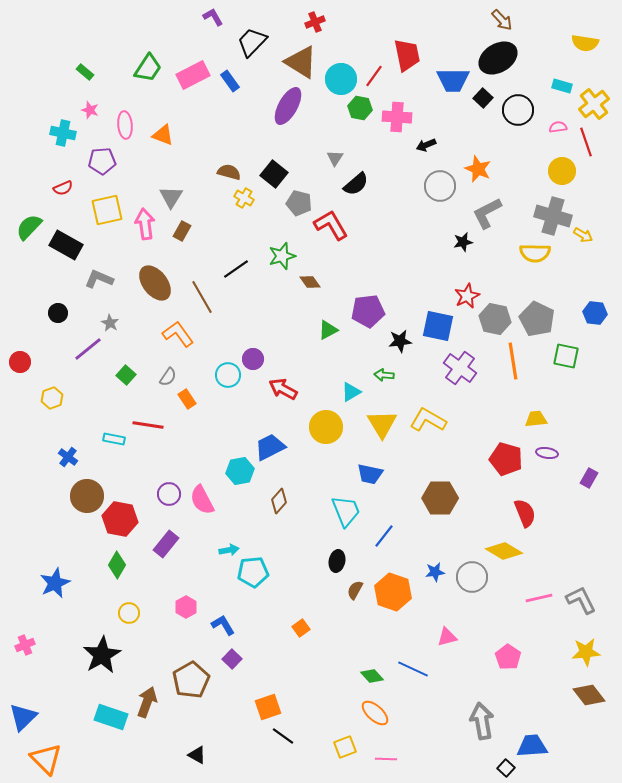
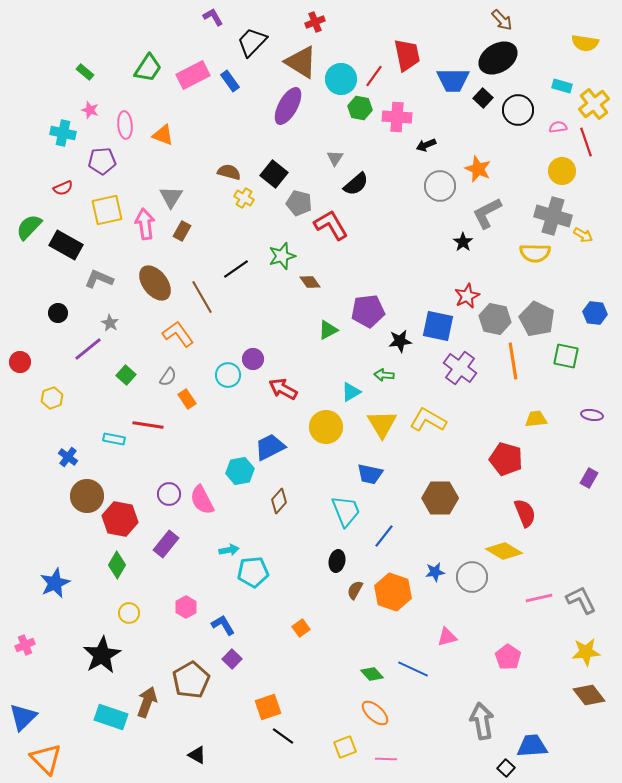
black star at (463, 242): rotated 24 degrees counterclockwise
purple ellipse at (547, 453): moved 45 px right, 38 px up
green diamond at (372, 676): moved 2 px up
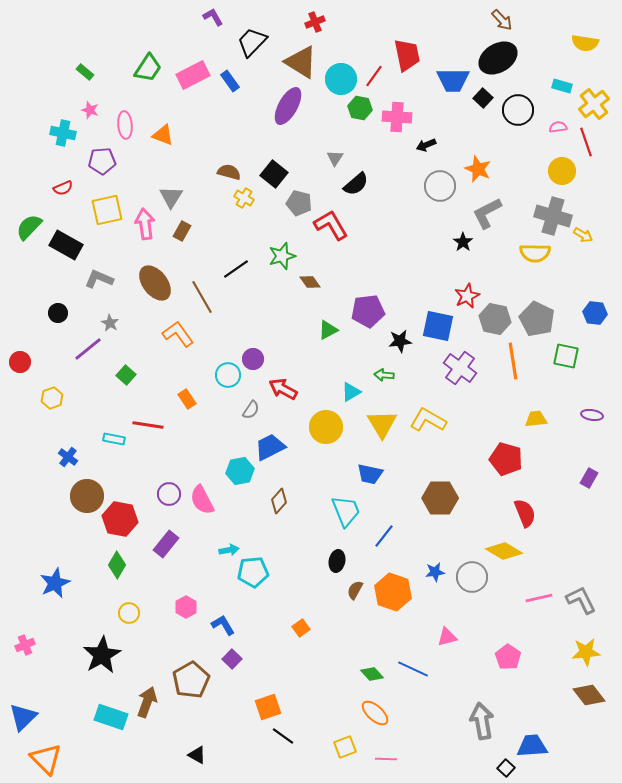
gray semicircle at (168, 377): moved 83 px right, 33 px down
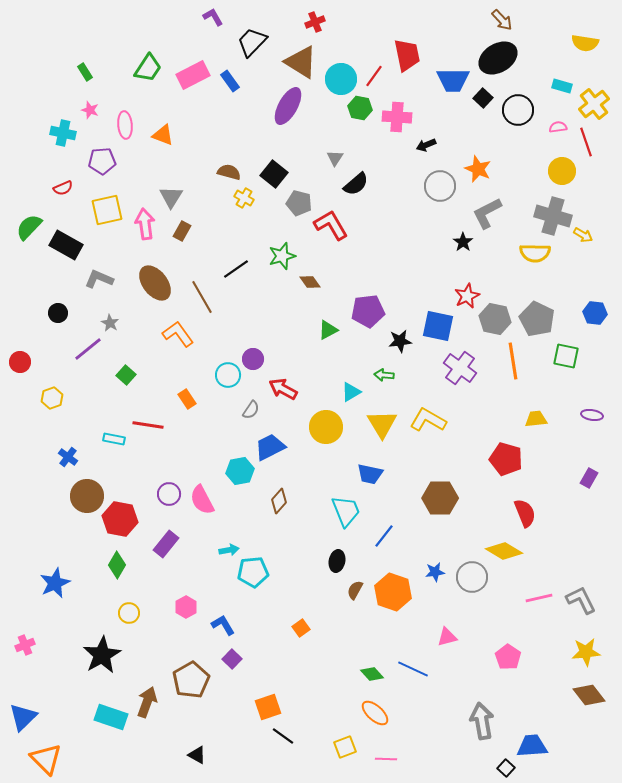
green rectangle at (85, 72): rotated 18 degrees clockwise
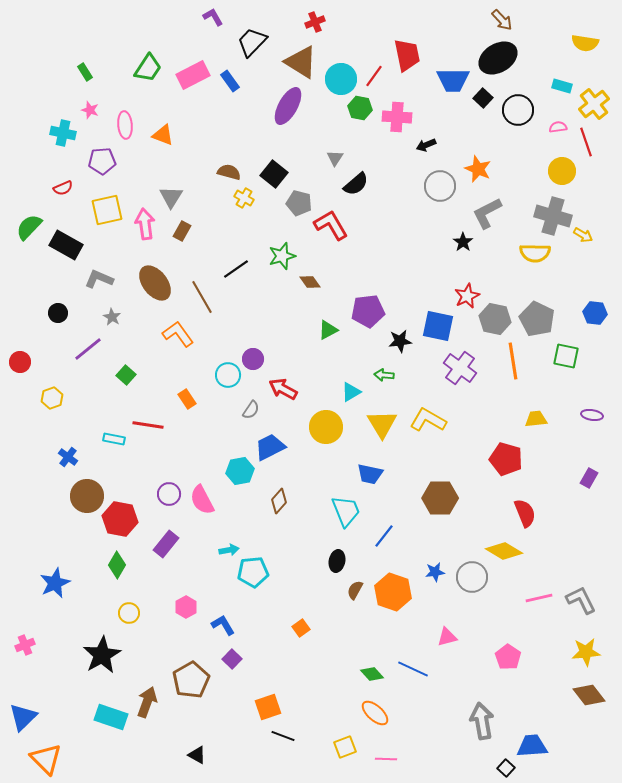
gray star at (110, 323): moved 2 px right, 6 px up
black line at (283, 736): rotated 15 degrees counterclockwise
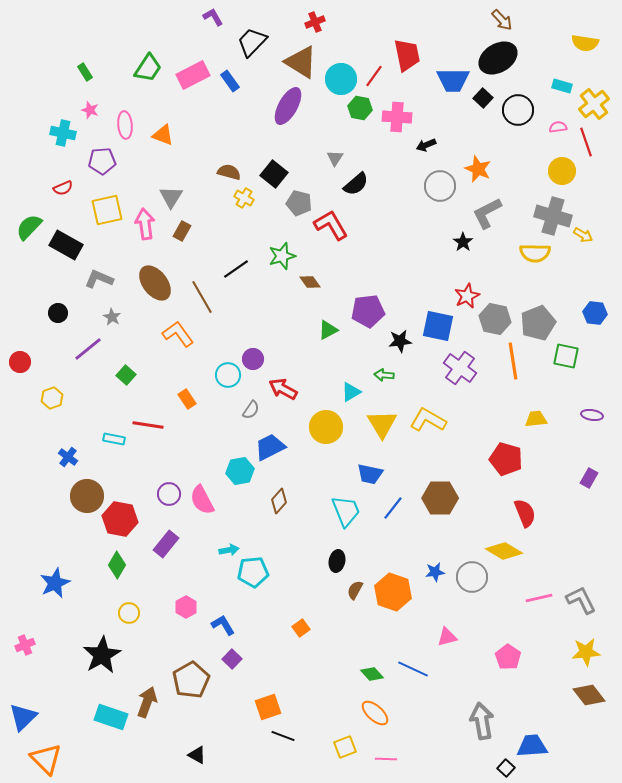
gray pentagon at (537, 319): moved 1 px right, 4 px down; rotated 24 degrees clockwise
blue line at (384, 536): moved 9 px right, 28 px up
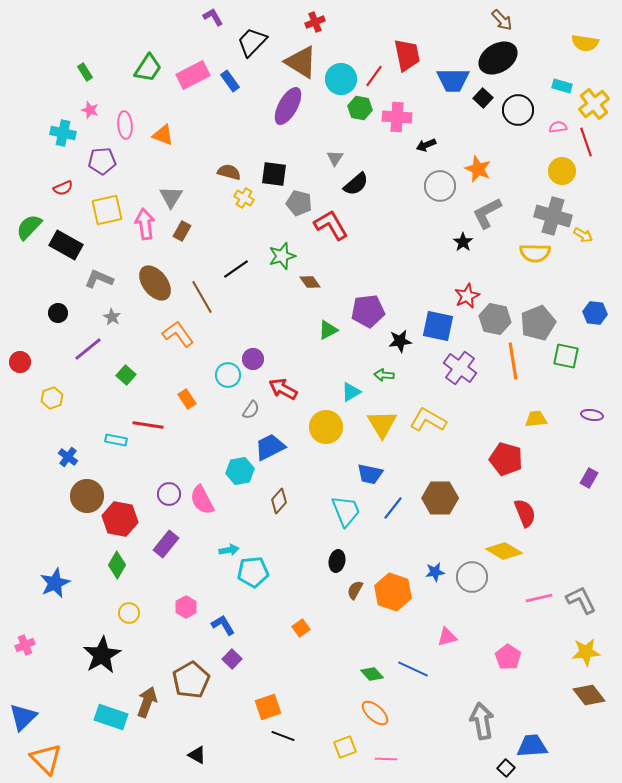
black square at (274, 174): rotated 32 degrees counterclockwise
cyan rectangle at (114, 439): moved 2 px right, 1 px down
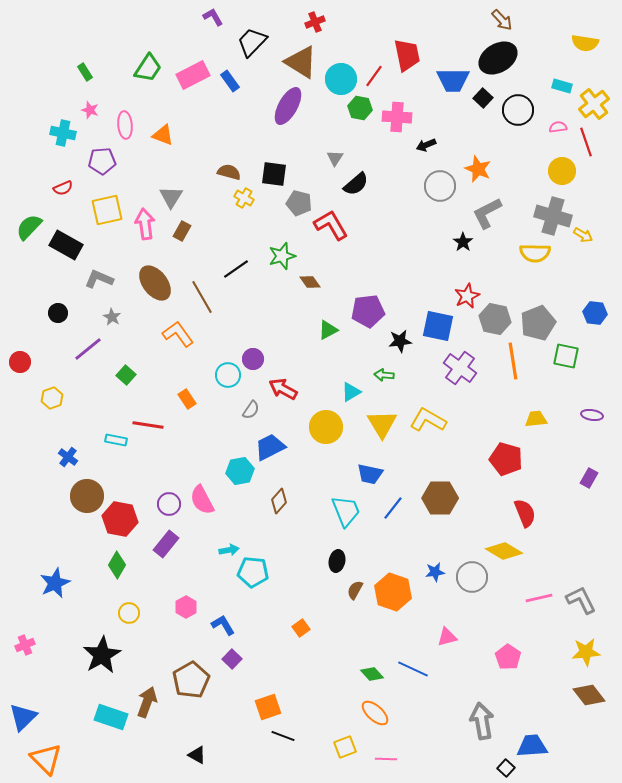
purple circle at (169, 494): moved 10 px down
cyan pentagon at (253, 572): rotated 12 degrees clockwise
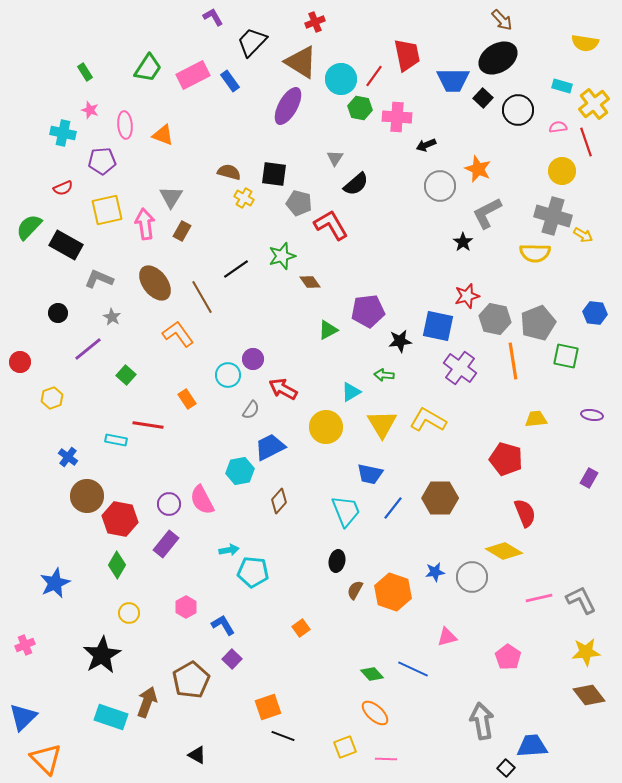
red star at (467, 296): rotated 10 degrees clockwise
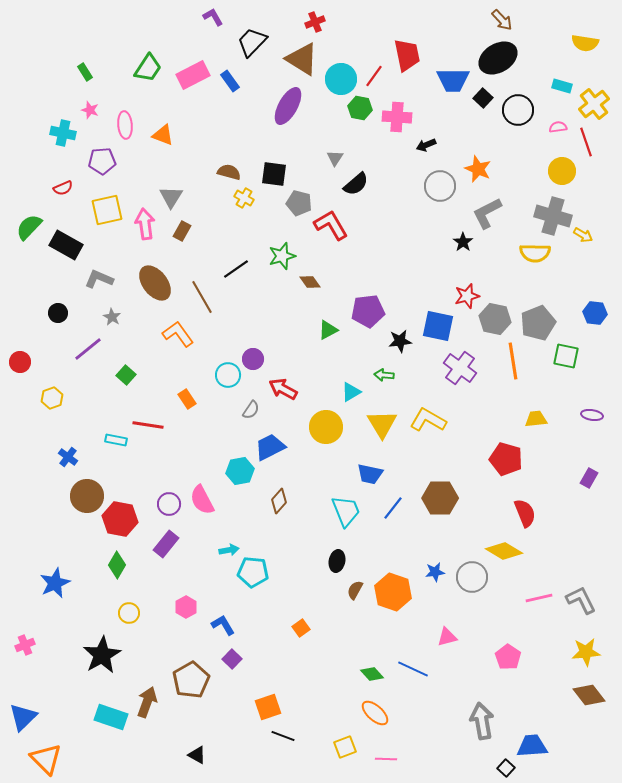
brown triangle at (301, 62): moved 1 px right, 3 px up
